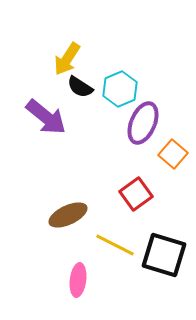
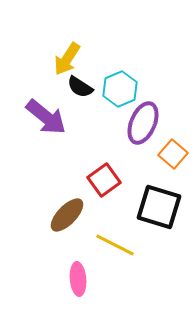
red square: moved 32 px left, 14 px up
brown ellipse: moved 1 px left; rotated 21 degrees counterclockwise
black square: moved 5 px left, 48 px up
pink ellipse: moved 1 px up; rotated 12 degrees counterclockwise
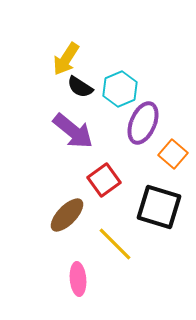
yellow arrow: moved 1 px left
purple arrow: moved 27 px right, 14 px down
yellow line: moved 1 px up; rotated 18 degrees clockwise
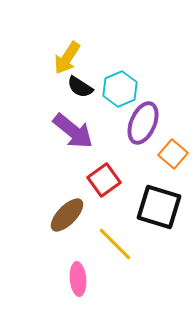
yellow arrow: moved 1 px right, 1 px up
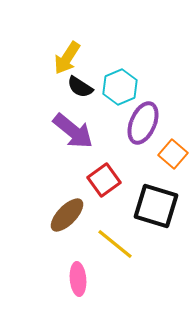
cyan hexagon: moved 2 px up
black square: moved 3 px left, 1 px up
yellow line: rotated 6 degrees counterclockwise
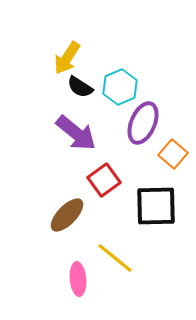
purple arrow: moved 3 px right, 2 px down
black square: rotated 18 degrees counterclockwise
yellow line: moved 14 px down
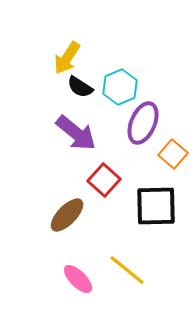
red square: rotated 12 degrees counterclockwise
yellow line: moved 12 px right, 12 px down
pink ellipse: rotated 40 degrees counterclockwise
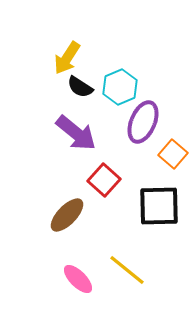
purple ellipse: moved 1 px up
black square: moved 3 px right
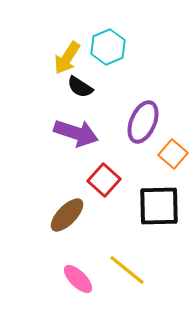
cyan hexagon: moved 12 px left, 40 px up
purple arrow: rotated 21 degrees counterclockwise
